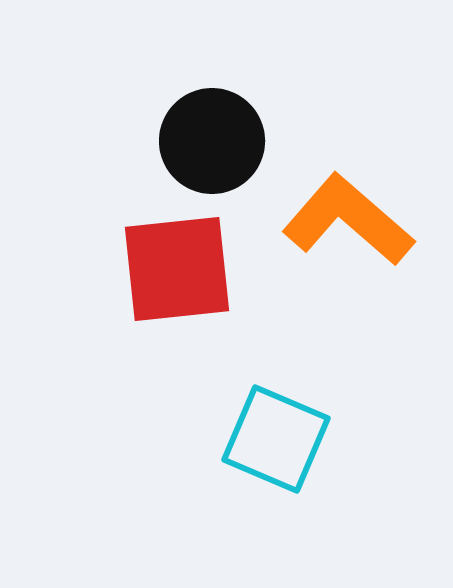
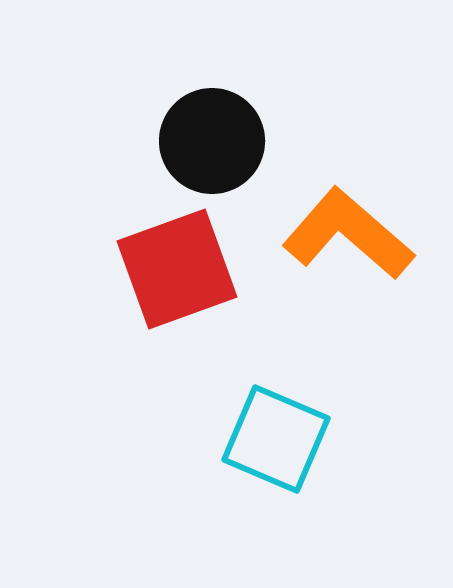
orange L-shape: moved 14 px down
red square: rotated 14 degrees counterclockwise
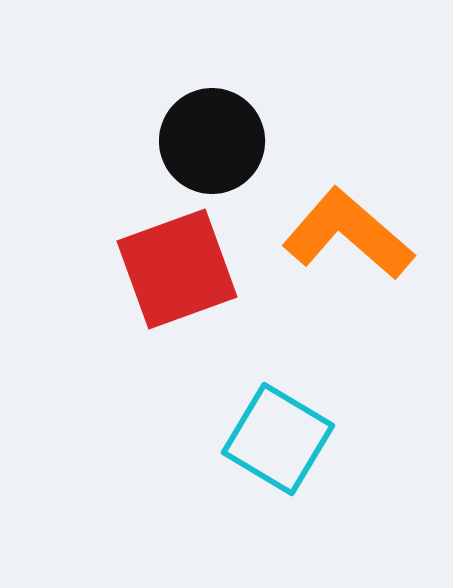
cyan square: moved 2 px right; rotated 8 degrees clockwise
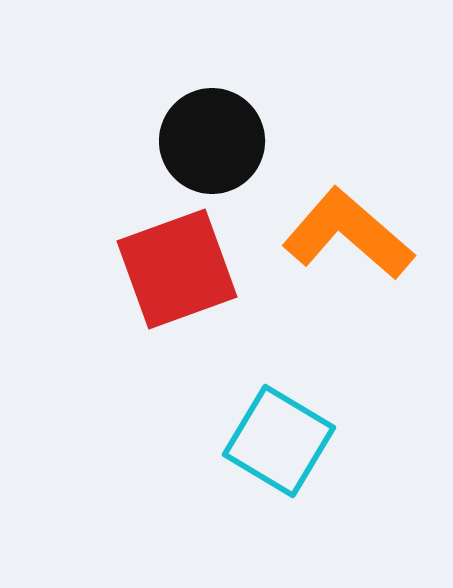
cyan square: moved 1 px right, 2 px down
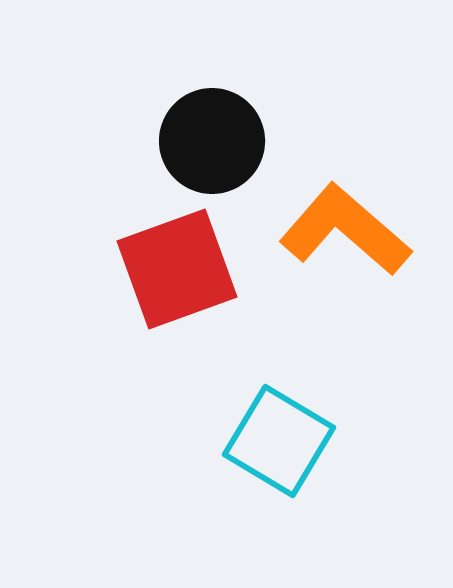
orange L-shape: moved 3 px left, 4 px up
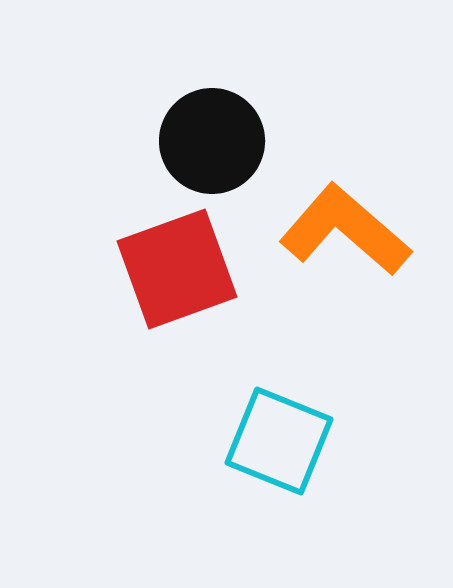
cyan square: rotated 9 degrees counterclockwise
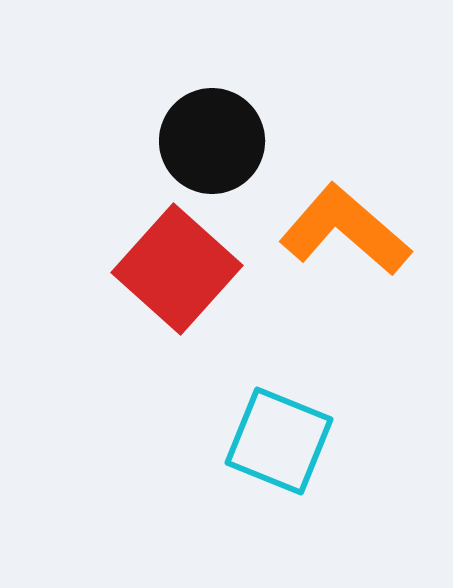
red square: rotated 28 degrees counterclockwise
